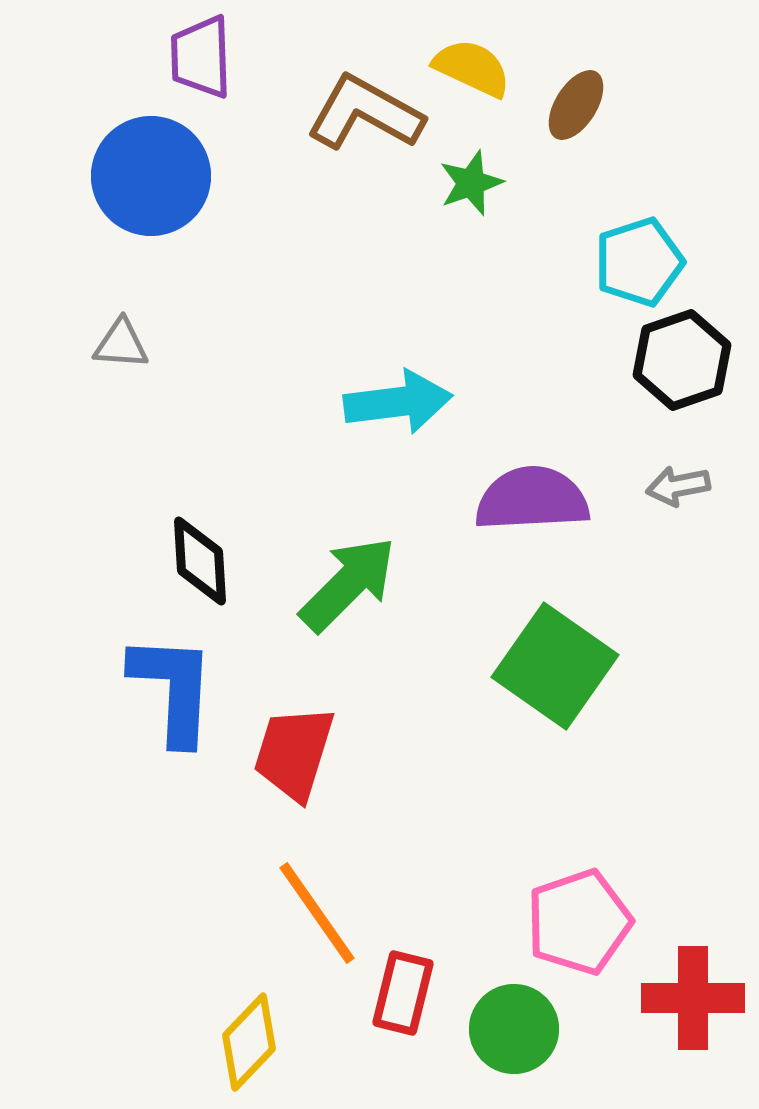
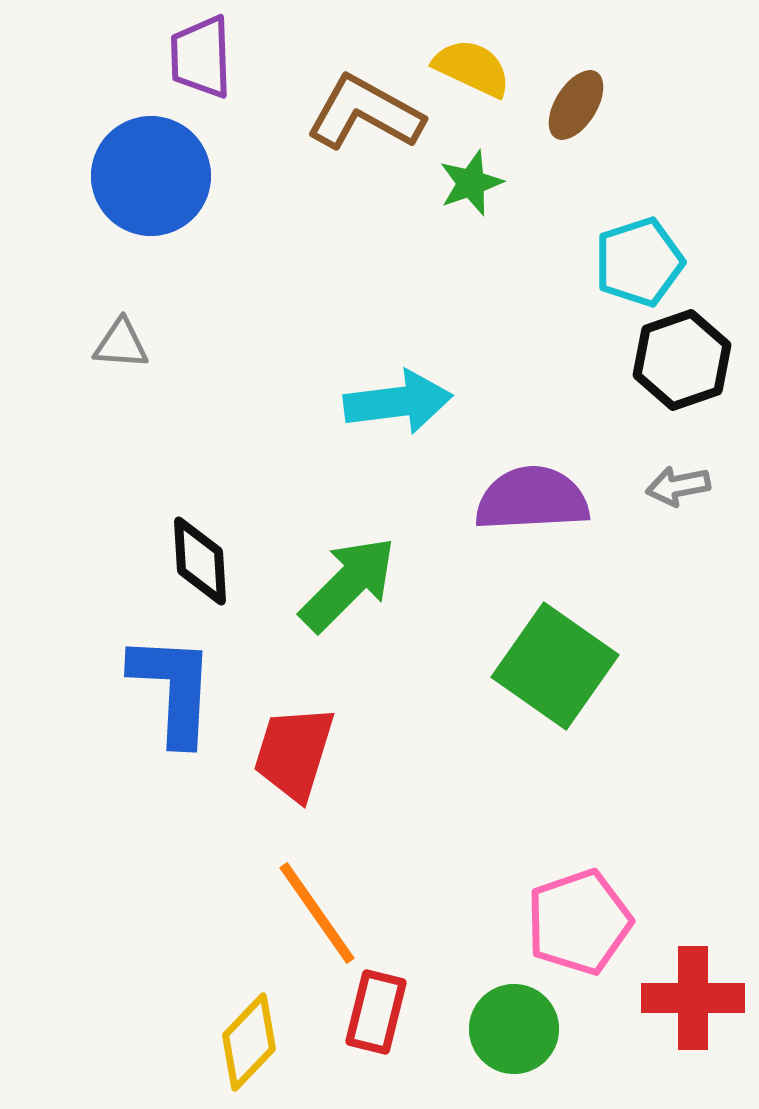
red rectangle: moved 27 px left, 19 px down
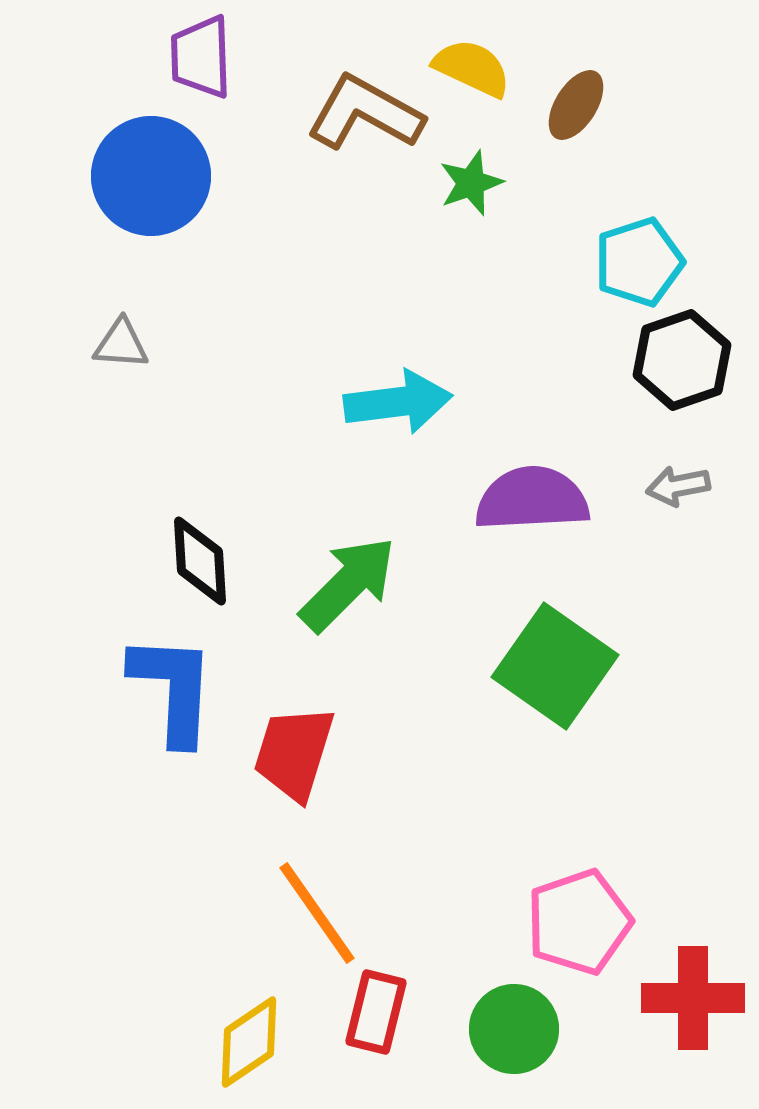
yellow diamond: rotated 12 degrees clockwise
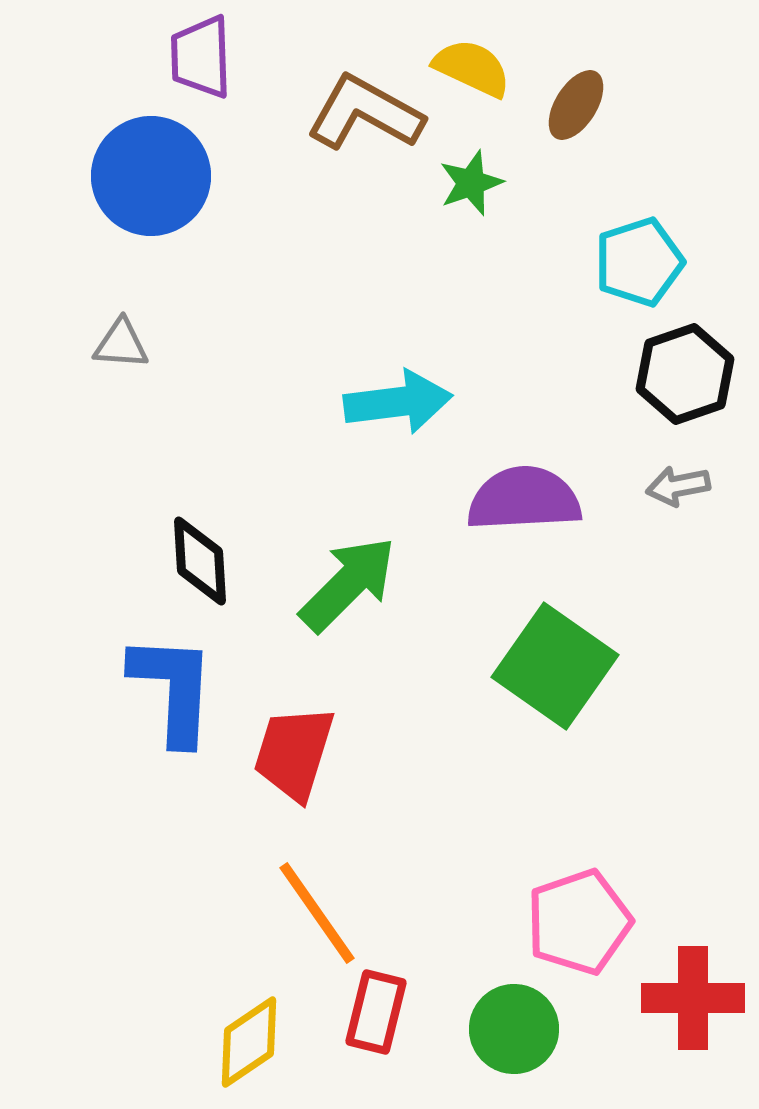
black hexagon: moved 3 px right, 14 px down
purple semicircle: moved 8 px left
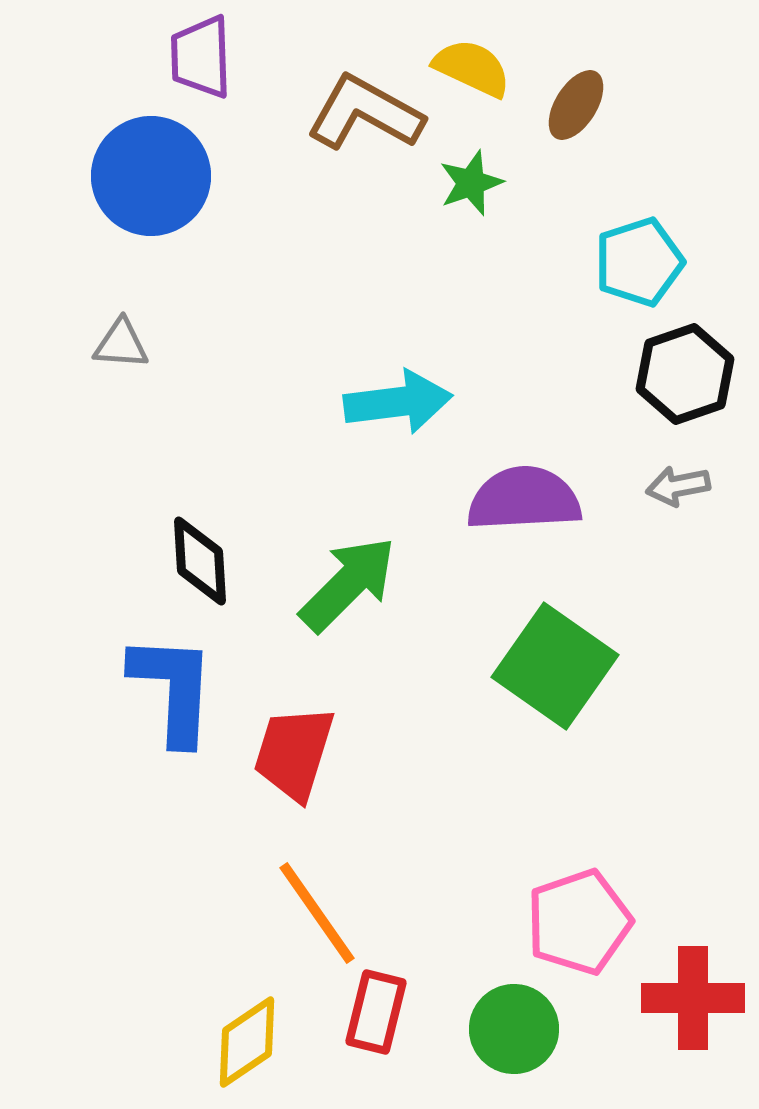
yellow diamond: moved 2 px left
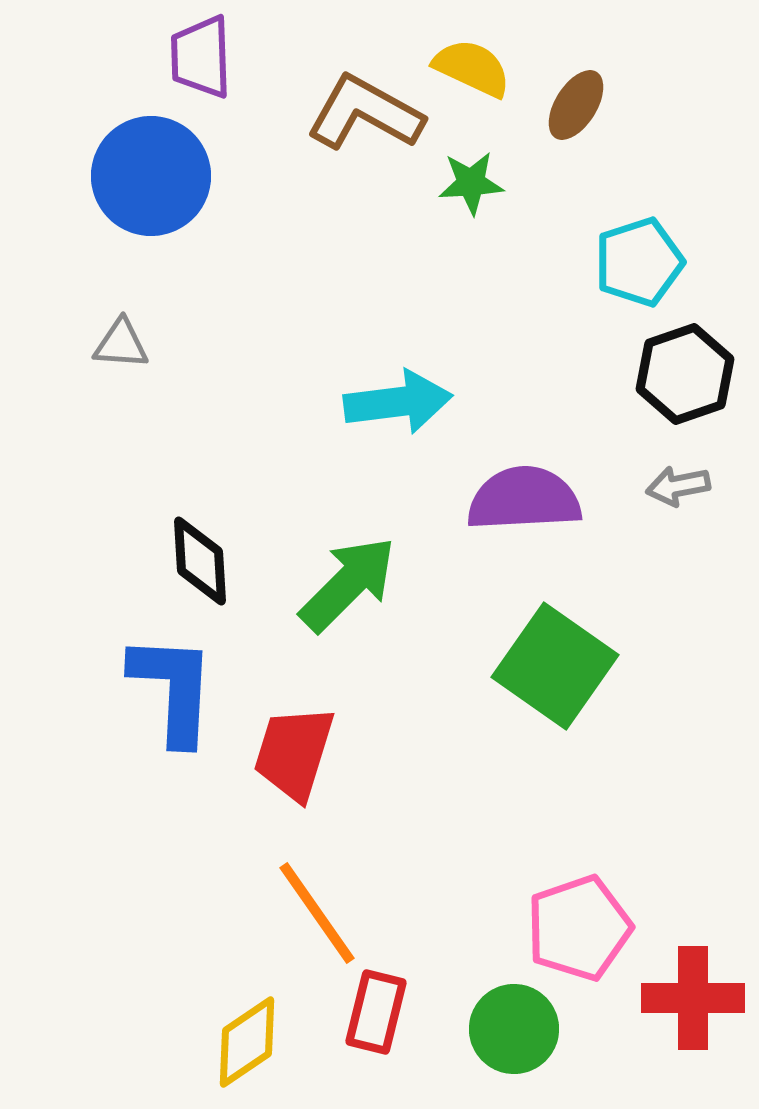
green star: rotated 16 degrees clockwise
pink pentagon: moved 6 px down
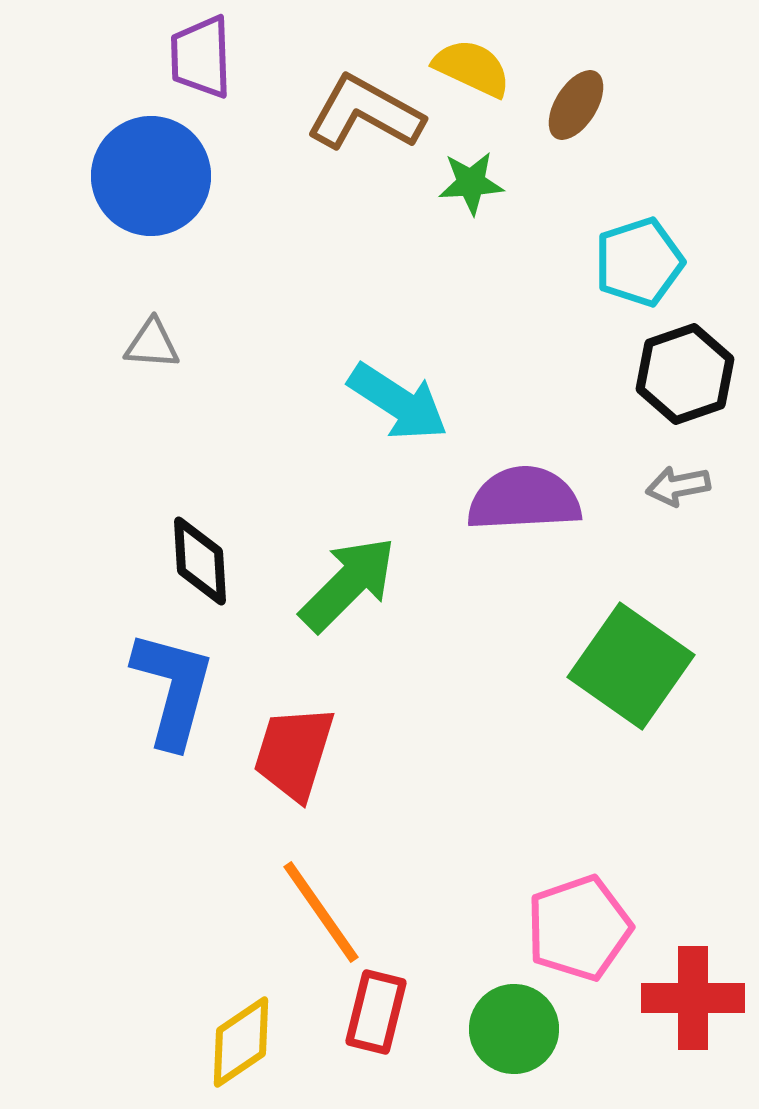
gray triangle: moved 31 px right
cyan arrow: rotated 40 degrees clockwise
green square: moved 76 px right
blue L-shape: rotated 12 degrees clockwise
orange line: moved 4 px right, 1 px up
yellow diamond: moved 6 px left
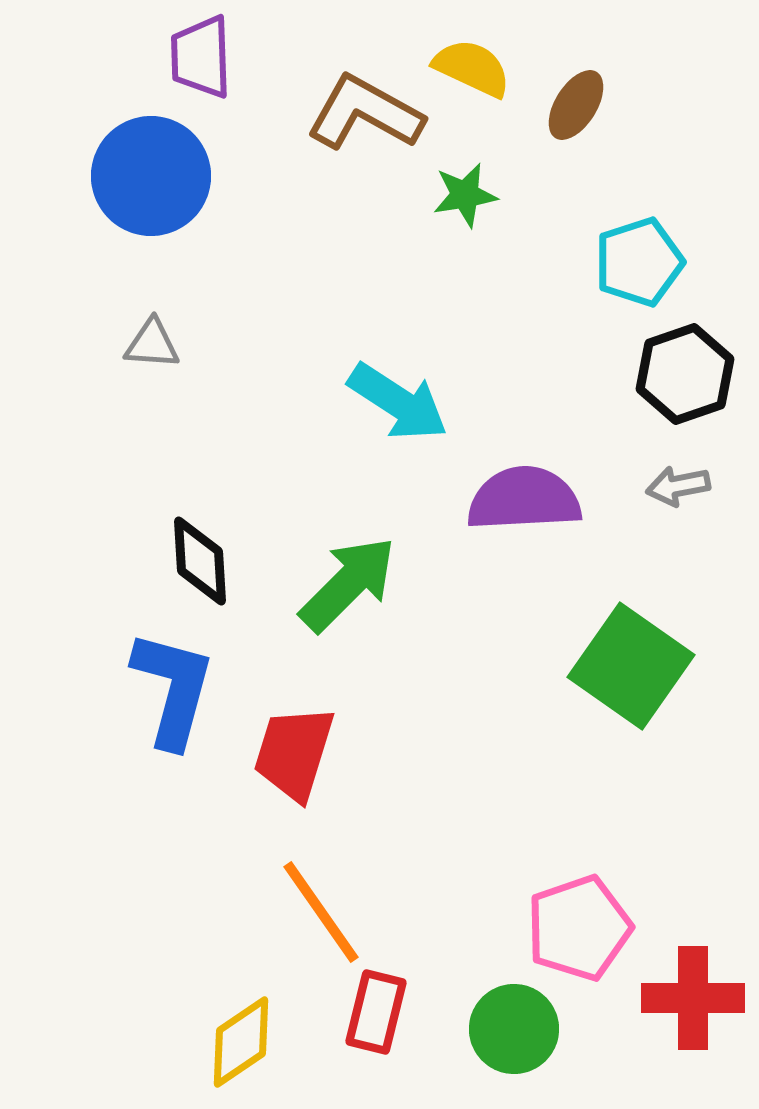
green star: moved 6 px left, 12 px down; rotated 6 degrees counterclockwise
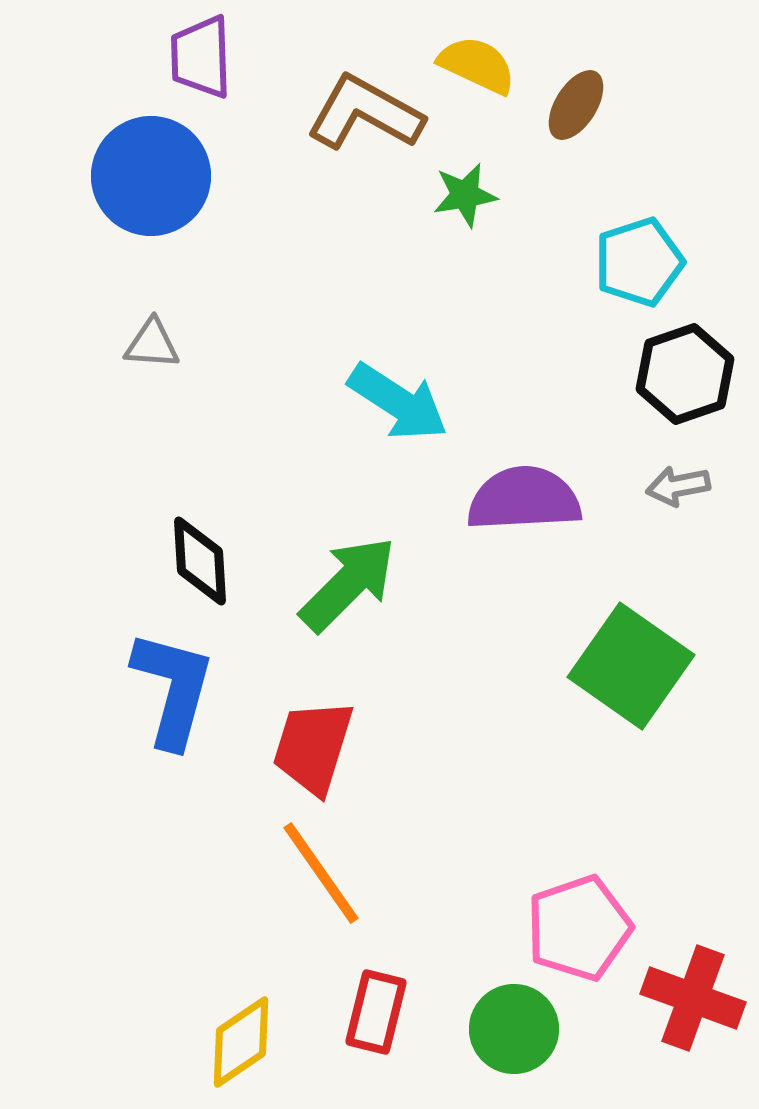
yellow semicircle: moved 5 px right, 3 px up
red trapezoid: moved 19 px right, 6 px up
orange line: moved 39 px up
red cross: rotated 20 degrees clockwise
